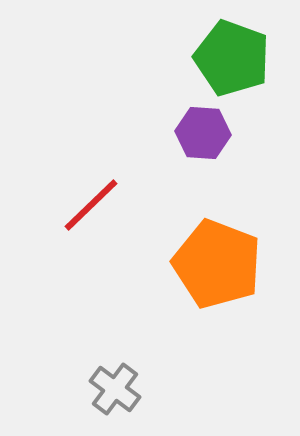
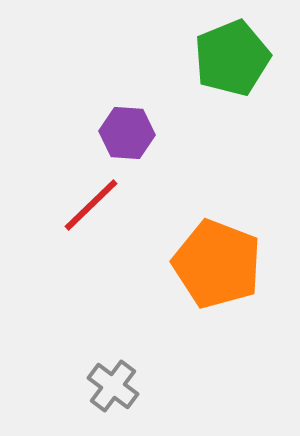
green pentagon: rotated 30 degrees clockwise
purple hexagon: moved 76 px left
gray cross: moved 2 px left, 3 px up
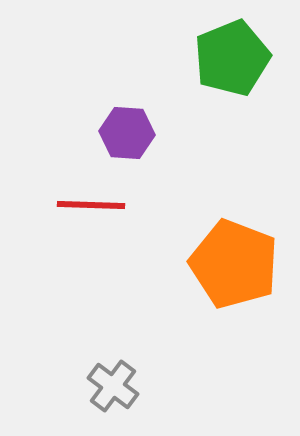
red line: rotated 46 degrees clockwise
orange pentagon: moved 17 px right
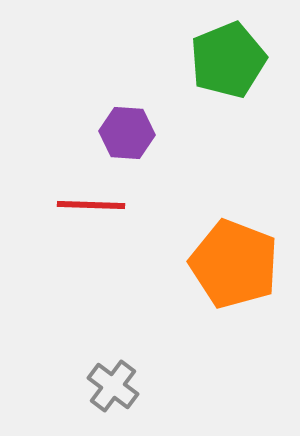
green pentagon: moved 4 px left, 2 px down
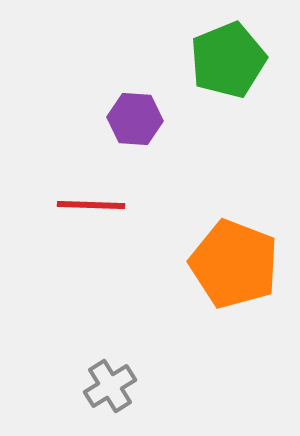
purple hexagon: moved 8 px right, 14 px up
gray cross: moved 3 px left; rotated 21 degrees clockwise
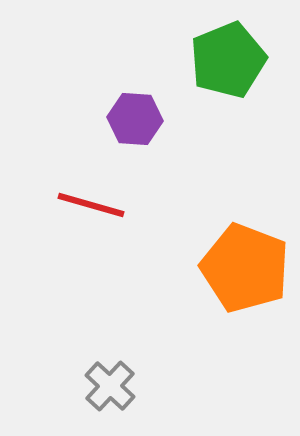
red line: rotated 14 degrees clockwise
orange pentagon: moved 11 px right, 4 px down
gray cross: rotated 15 degrees counterclockwise
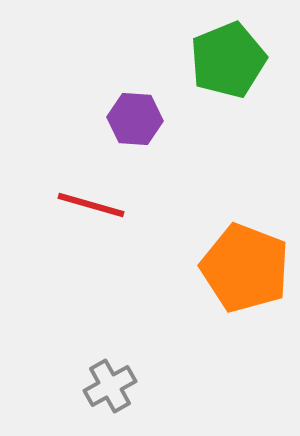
gray cross: rotated 18 degrees clockwise
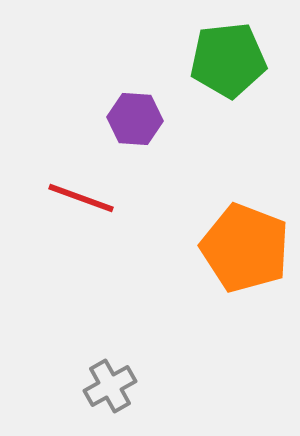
green pentagon: rotated 16 degrees clockwise
red line: moved 10 px left, 7 px up; rotated 4 degrees clockwise
orange pentagon: moved 20 px up
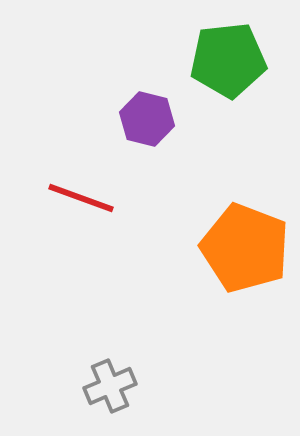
purple hexagon: moved 12 px right; rotated 10 degrees clockwise
gray cross: rotated 6 degrees clockwise
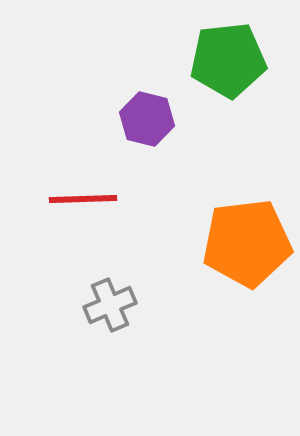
red line: moved 2 px right, 1 px down; rotated 22 degrees counterclockwise
orange pentagon: moved 2 px right, 5 px up; rotated 28 degrees counterclockwise
gray cross: moved 81 px up
